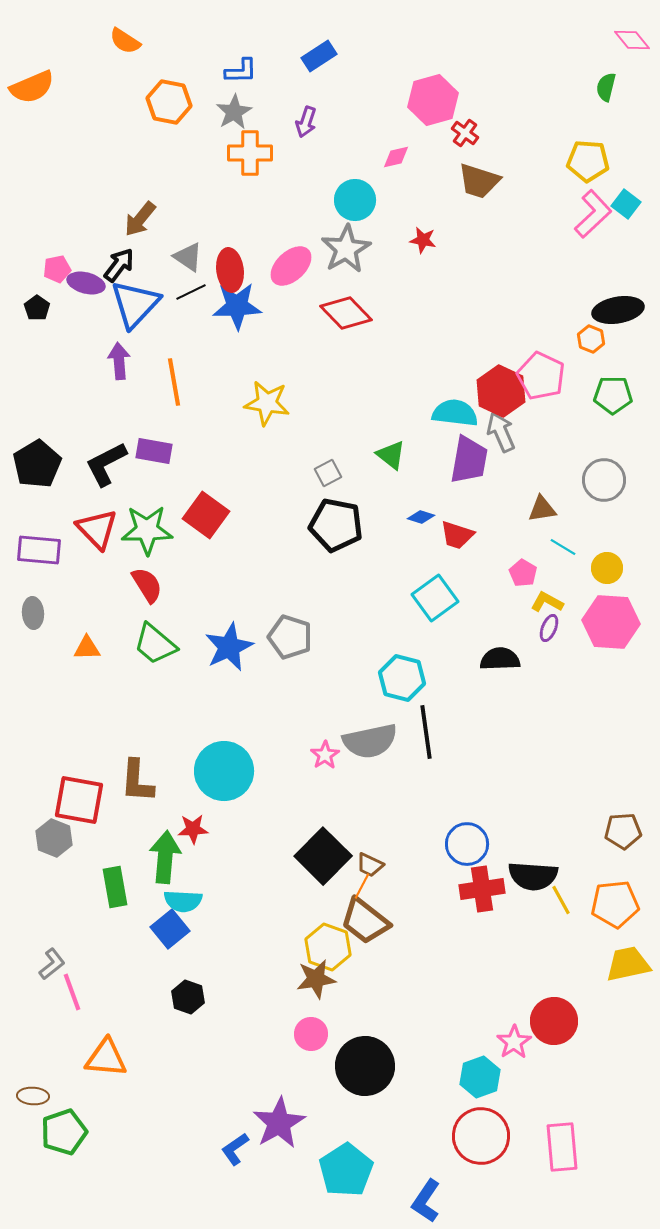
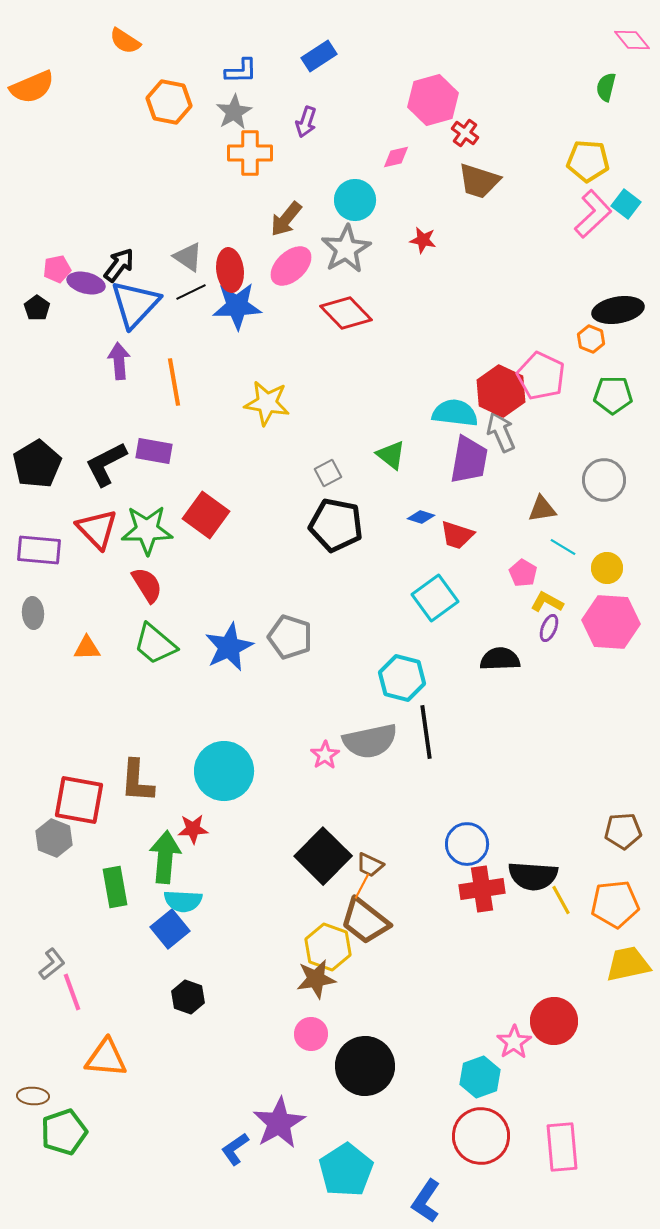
brown arrow at (140, 219): moved 146 px right
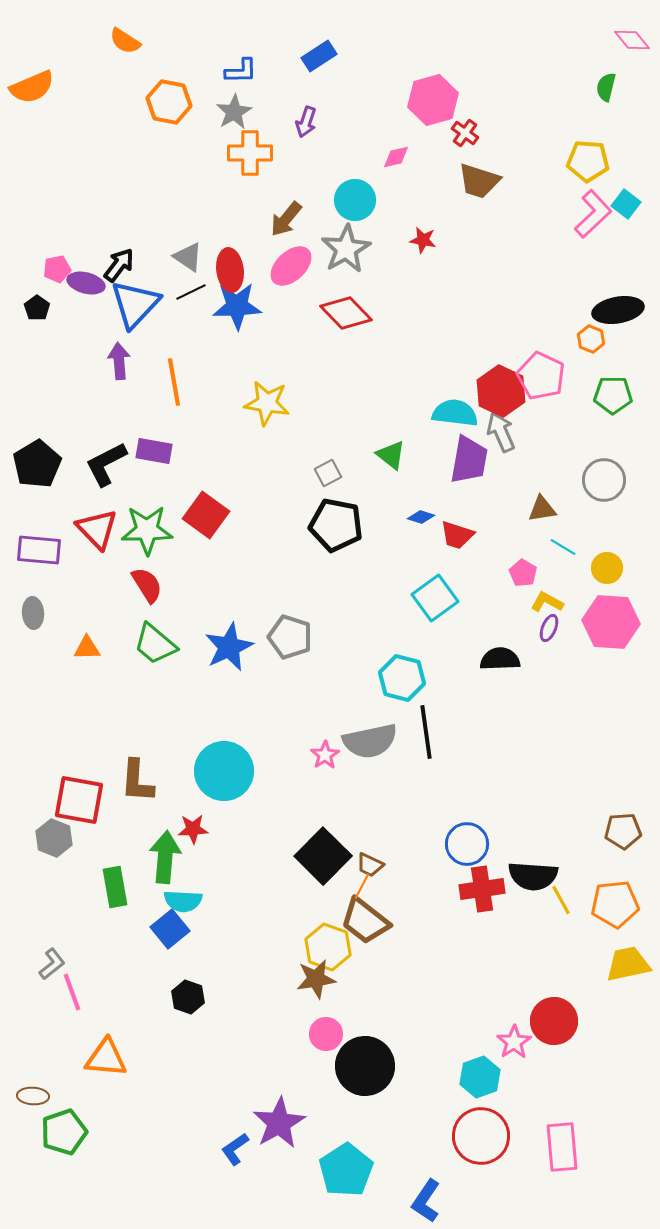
pink circle at (311, 1034): moved 15 px right
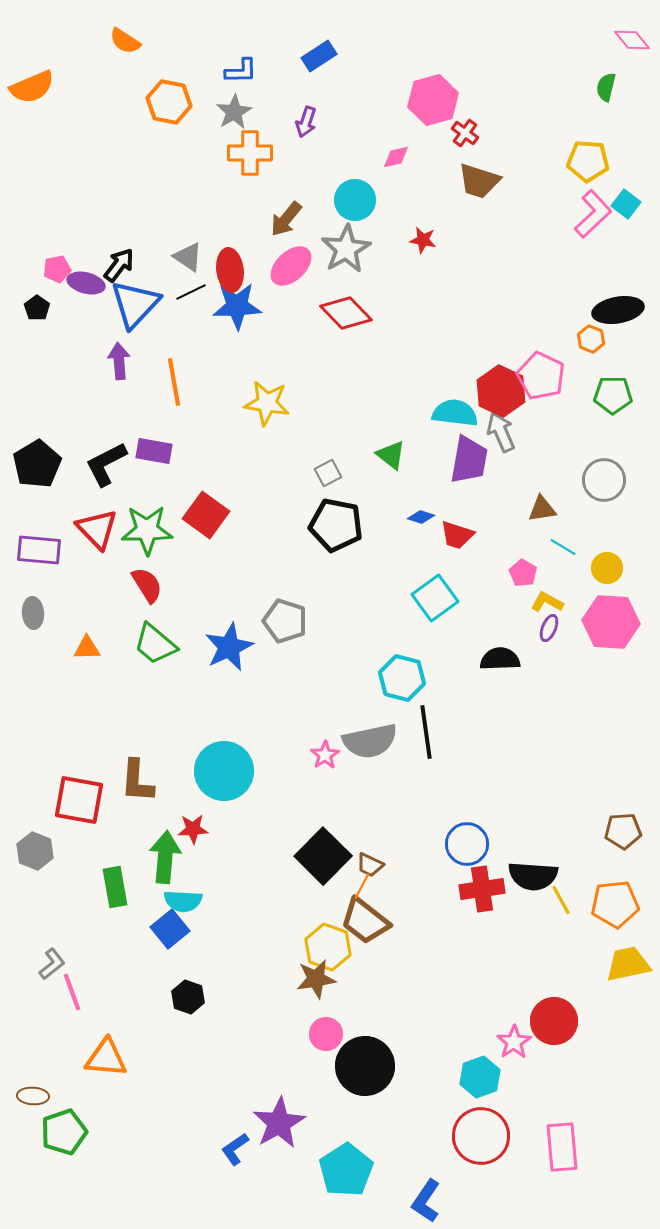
gray pentagon at (290, 637): moved 5 px left, 16 px up
gray hexagon at (54, 838): moved 19 px left, 13 px down
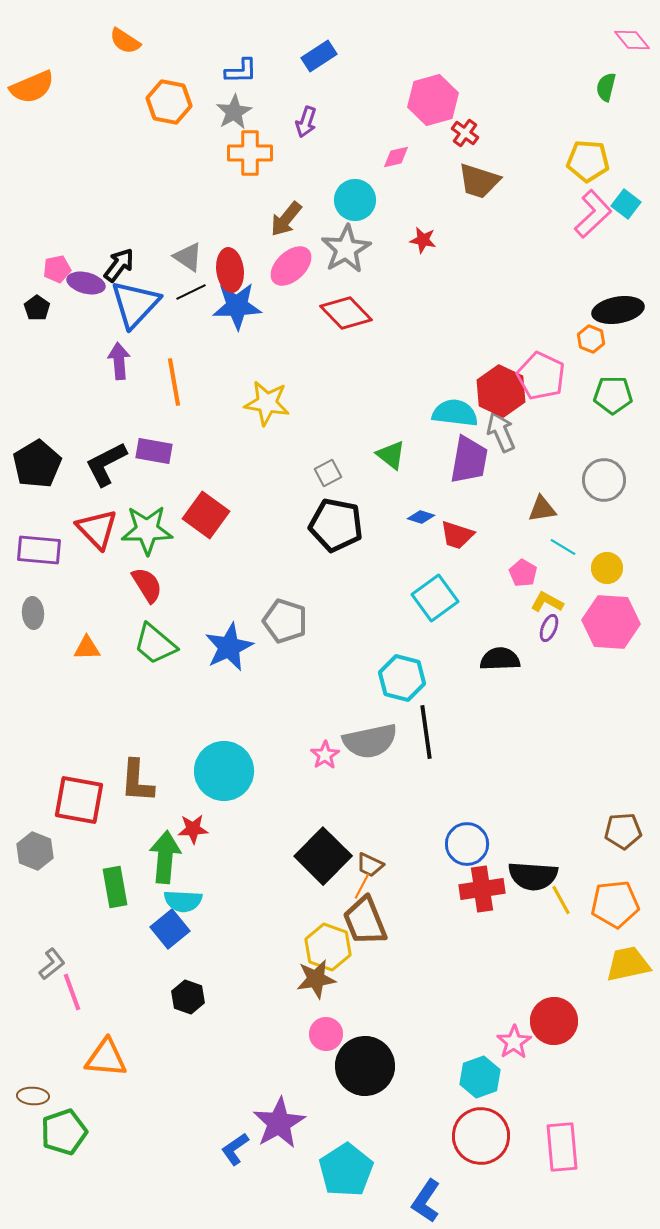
brown trapezoid at (365, 921): rotated 30 degrees clockwise
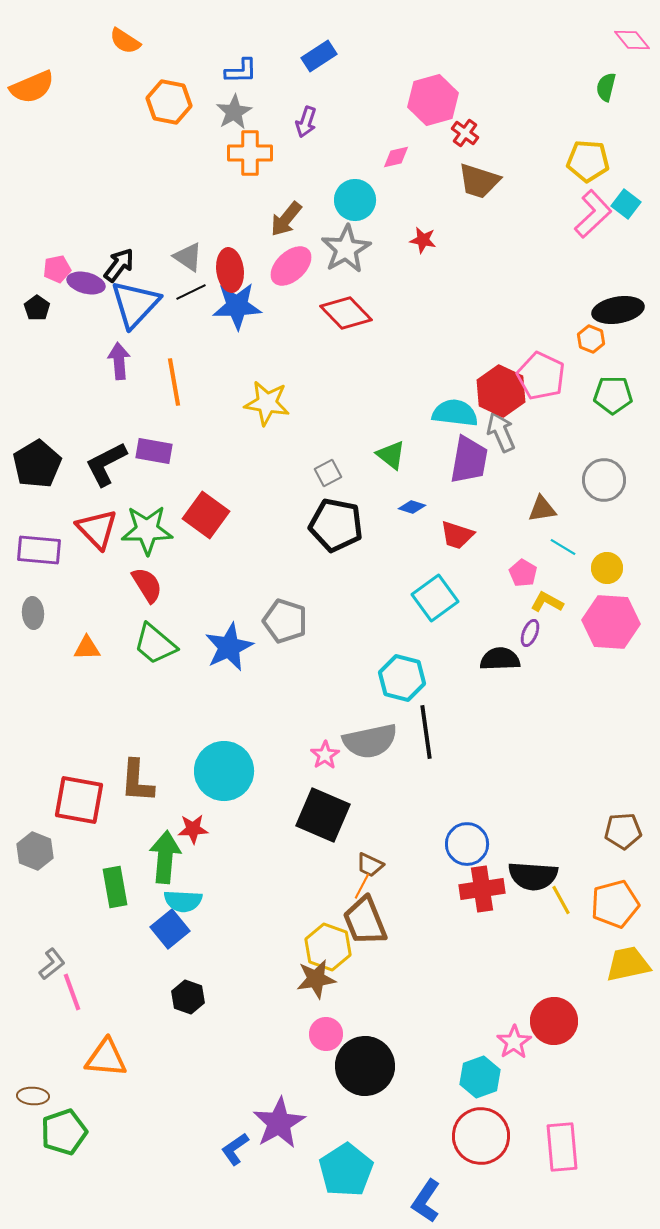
blue diamond at (421, 517): moved 9 px left, 10 px up
purple ellipse at (549, 628): moved 19 px left, 5 px down
black square at (323, 856): moved 41 px up; rotated 22 degrees counterclockwise
orange pentagon at (615, 904): rotated 9 degrees counterclockwise
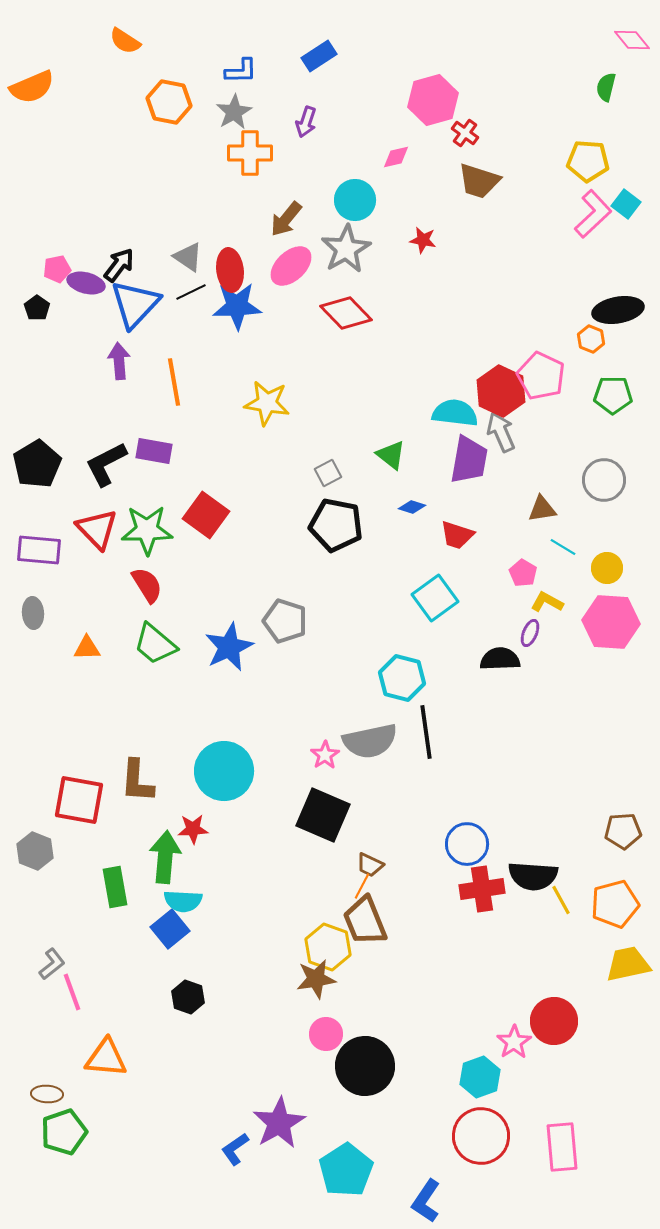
brown ellipse at (33, 1096): moved 14 px right, 2 px up
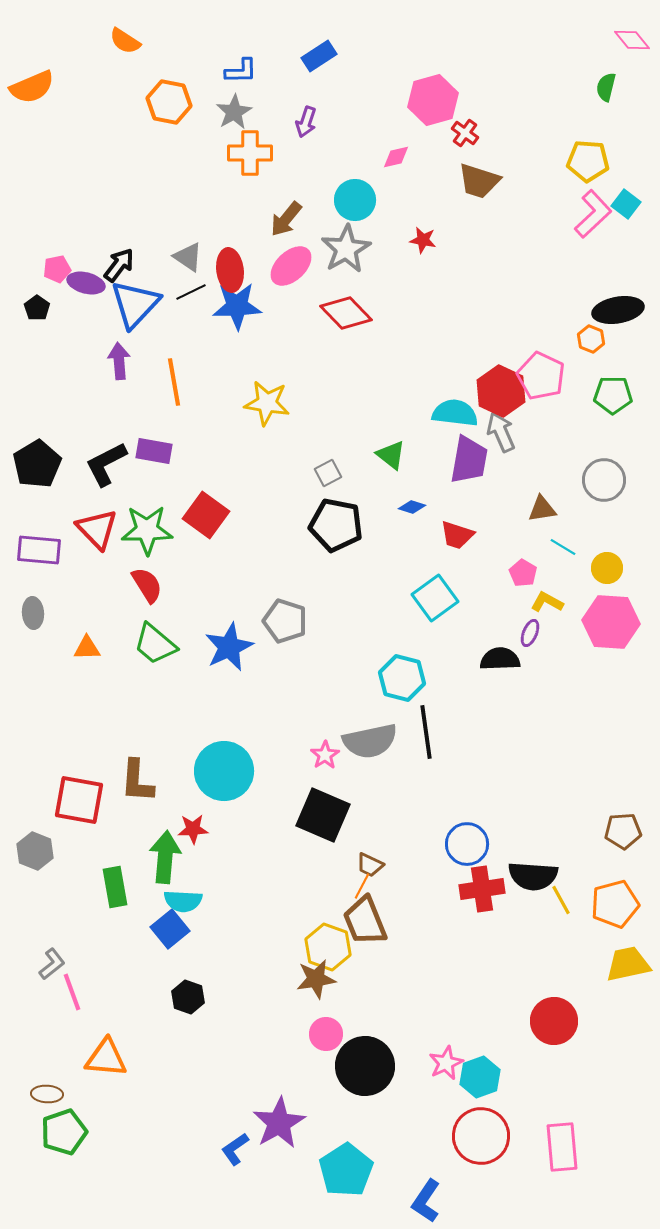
pink star at (514, 1042): moved 68 px left, 21 px down; rotated 8 degrees clockwise
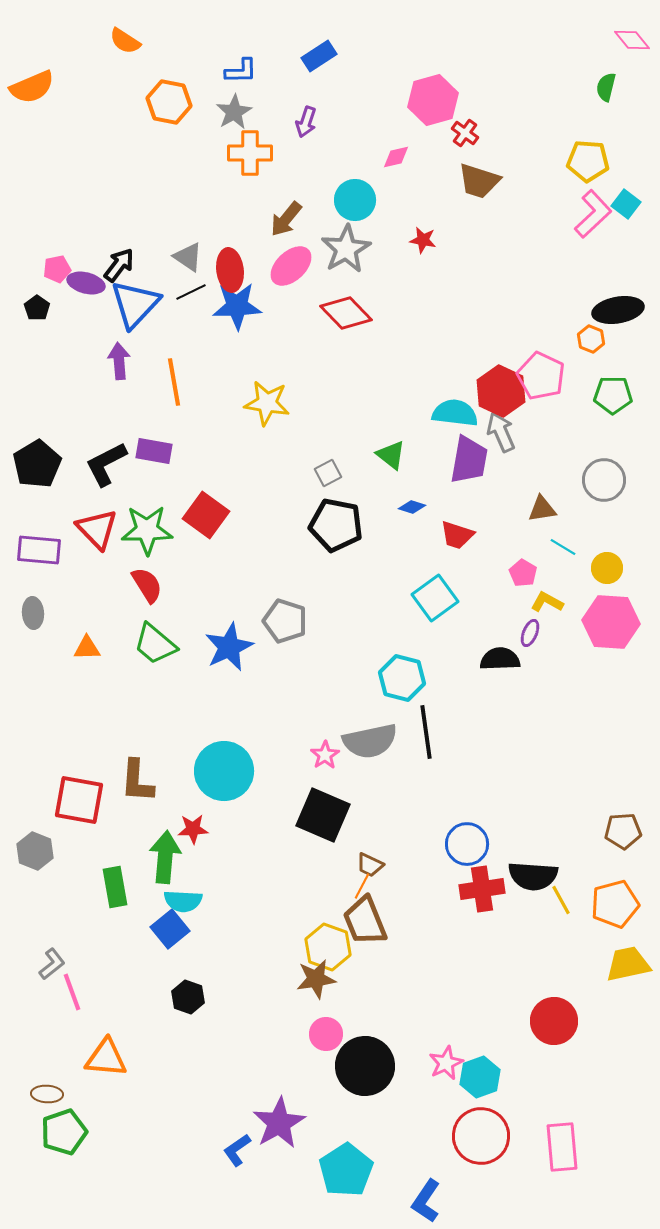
blue L-shape at (235, 1149): moved 2 px right, 1 px down
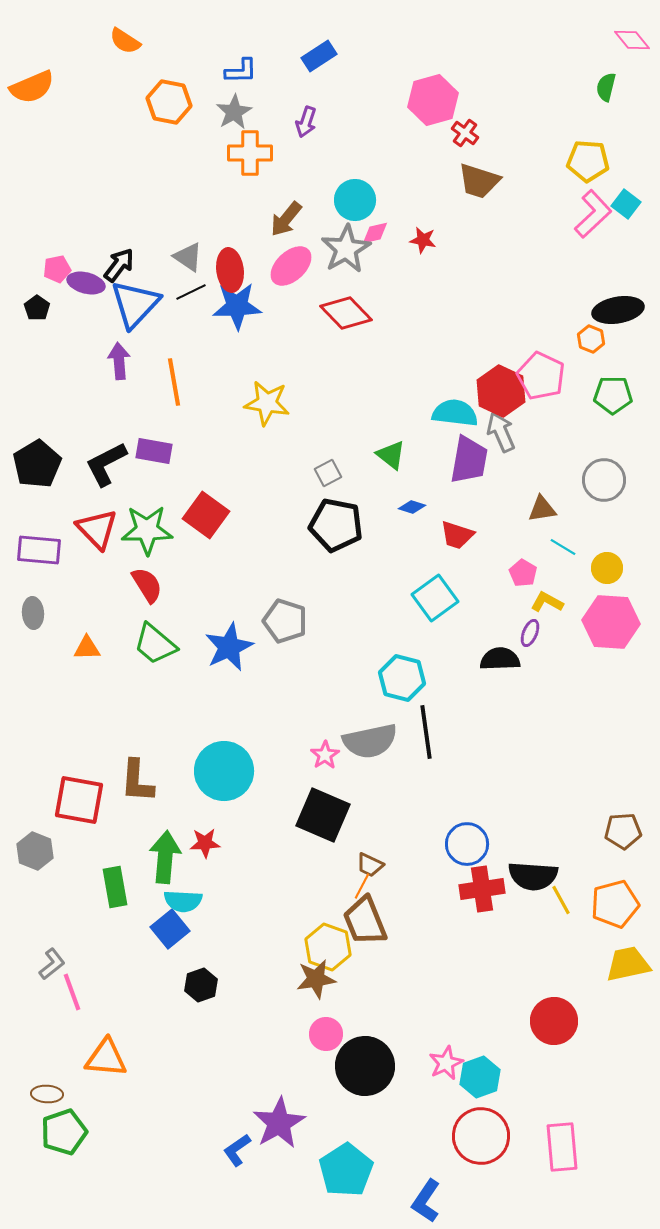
pink diamond at (396, 157): moved 21 px left, 76 px down
red star at (193, 829): moved 12 px right, 14 px down
black hexagon at (188, 997): moved 13 px right, 12 px up; rotated 20 degrees clockwise
